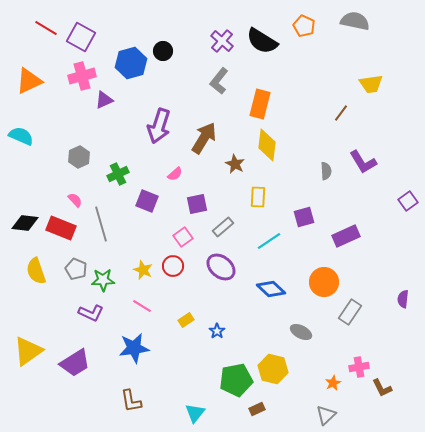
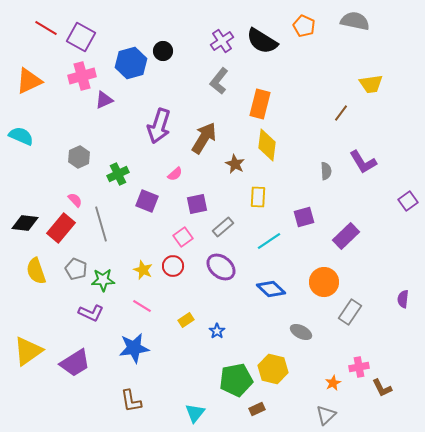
purple cross at (222, 41): rotated 15 degrees clockwise
red rectangle at (61, 228): rotated 72 degrees counterclockwise
purple rectangle at (346, 236): rotated 20 degrees counterclockwise
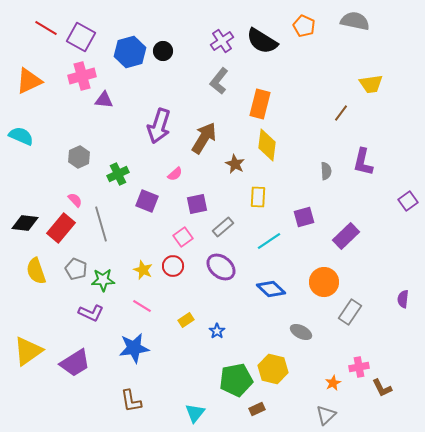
blue hexagon at (131, 63): moved 1 px left, 11 px up
purple triangle at (104, 100): rotated 30 degrees clockwise
purple L-shape at (363, 162): rotated 44 degrees clockwise
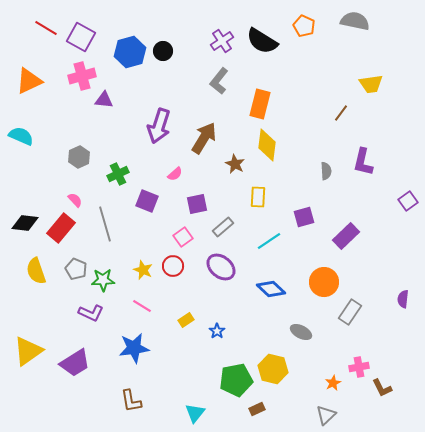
gray line at (101, 224): moved 4 px right
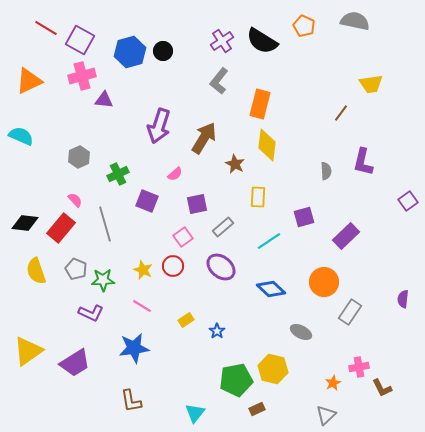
purple square at (81, 37): moved 1 px left, 3 px down
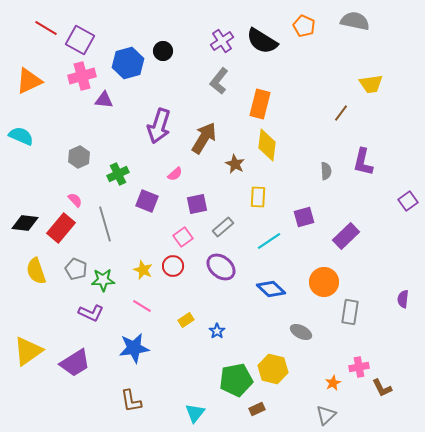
blue hexagon at (130, 52): moved 2 px left, 11 px down
gray rectangle at (350, 312): rotated 25 degrees counterclockwise
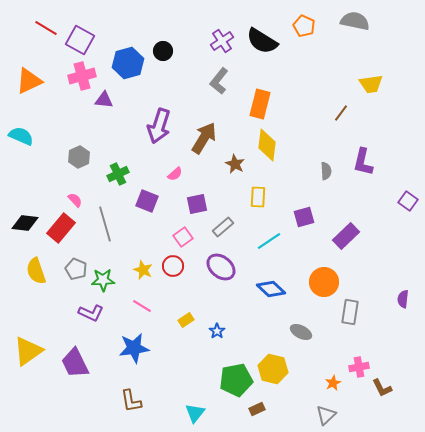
purple square at (408, 201): rotated 18 degrees counterclockwise
purple trapezoid at (75, 363): rotated 96 degrees clockwise
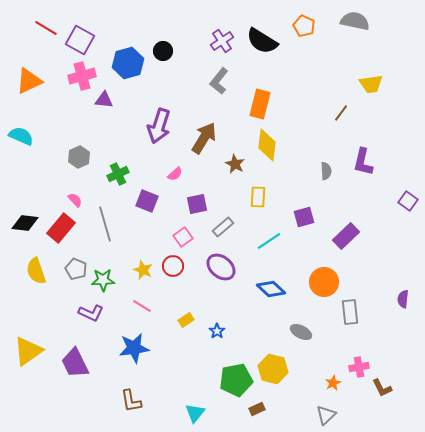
gray rectangle at (350, 312): rotated 15 degrees counterclockwise
